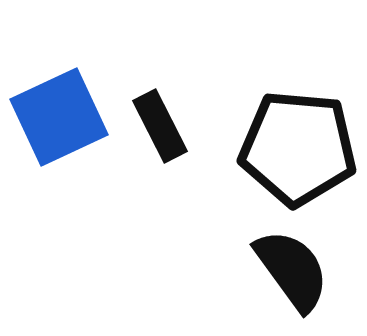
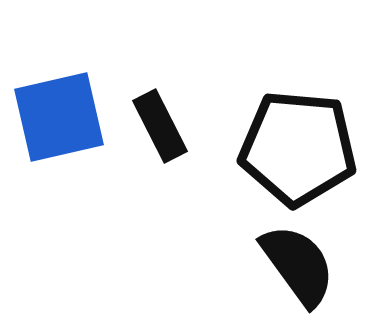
blue square: rotated 12 degrees clockwise
black semicircle: moved 6 px right, 5 px up
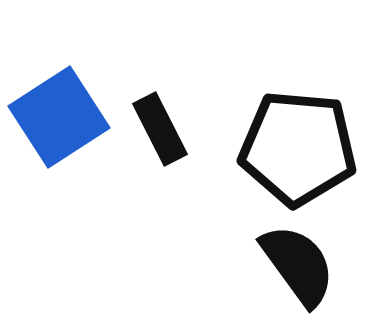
blue square: rotated 20 degrees counterclockwise
black rectangle: moved 3 px down
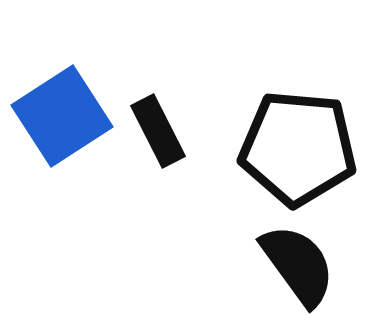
blue square: moved 3 px right, 1 px up
black rectangle: moved 2 px left, 2 px down
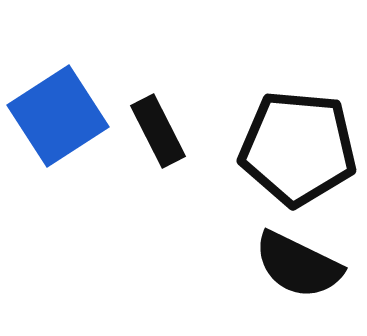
blue square: moved 4 px left
black semicircle: rotated 152 degrees clockwise
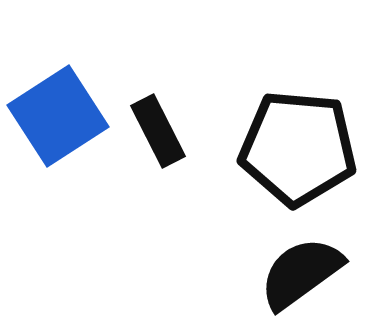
black semicircle: moved 3 px right, 8 px down; rotated 118 degrees clockwise
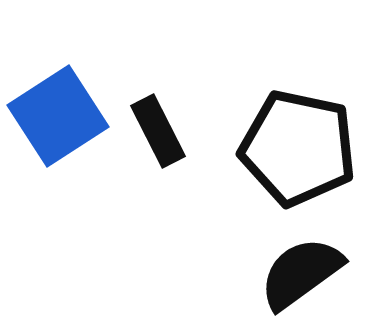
black pentagon: rotated 7 degrees clockwise
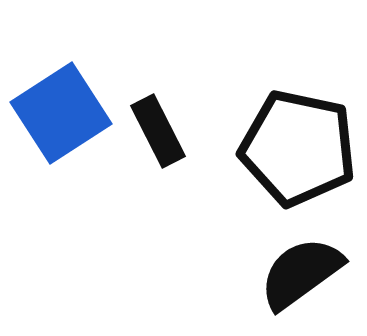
blue square: moved 3 px right, 3 px up
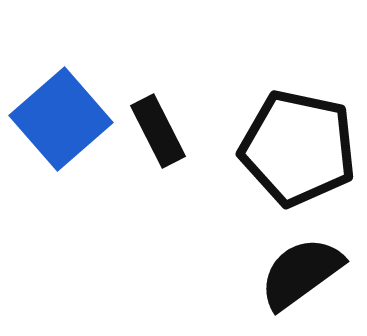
blue square: moved 6 px down; rotated 8 degrees counterclockwise
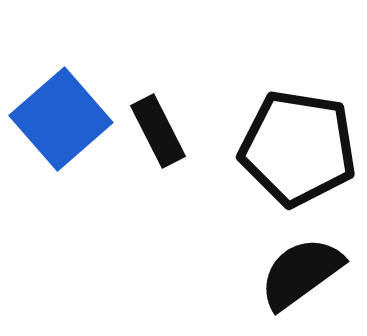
black pentagon: rotated 3 degrees counterclockwise
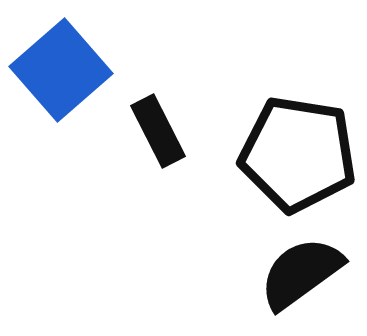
blue square: moved 49 px up
black pentagon: moved 6 px down
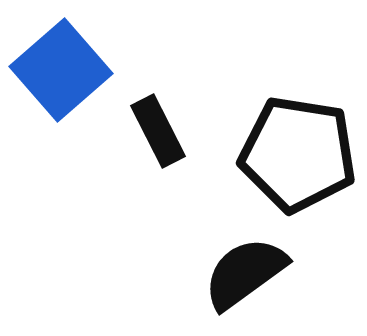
black semicircle: moved 56 px left
